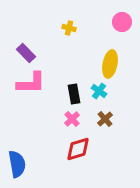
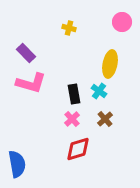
pink L-shape: rotated 16 degrees clockwise
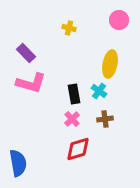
pink circle: moved 3 px left, 2 px up
brown cross: rotated 35 degrees clockwise
blue semicircle: moved 1 px right, 1 px up
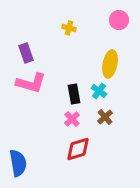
purple rectangle: rotated 24 degrees clockwise
brown cross: moved 2 px up; rotated 35 degrees counterclockwise
